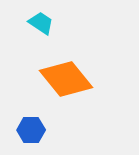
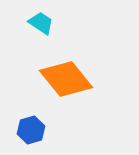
blue hexagon: rotated 16 degrees counterclockwise
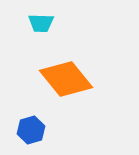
cyan trapezoid: rotated 148 degrees clockwise
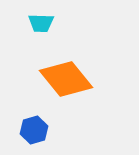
blue hexagon: moved 3 px right
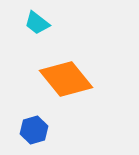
cyan trapezoid: moved 4 px left; rotated 36 degrees clockwise
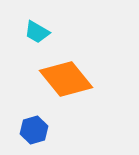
cyan trapezoid: moved 9 px down; rotated 8 degrees counterclockwise
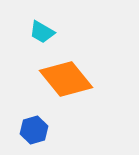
cyan trapezoid: moved 5 px right
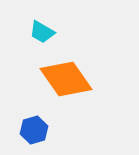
orange diamond: rotated 4 degrees clockwise
